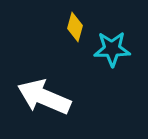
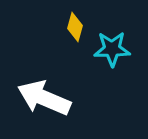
white arrow: moved 1 px down
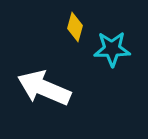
white arrow: moved 10 px up
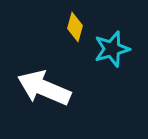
cyan star: rotated 15 degrees counterclockwise
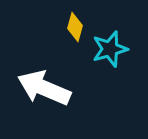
cyan star: moved 2 px left
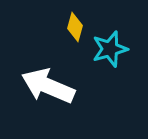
white arrow: moved 4 px right, 2 px up
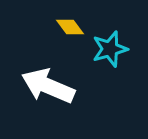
yellow diamond: moved 5 px left; rotated 52 degrees counterclockwise
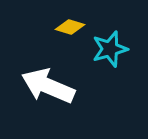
yellow diamond: rotated 36 degrees counterclockwise
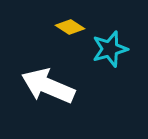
yellow diamond: rotated 16 degrees clockwise
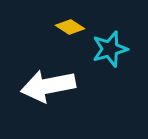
white arrow: rotated 34 degrees counterclockwise
